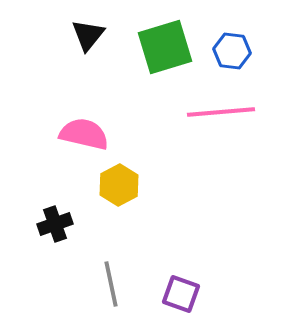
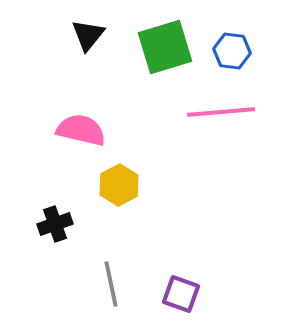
pink semicircle: moved 3 px left, 4 px up
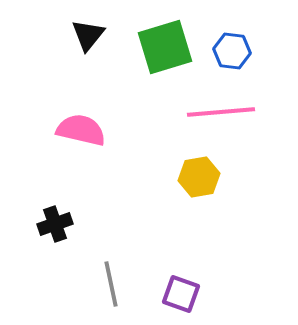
yellow hexagon: moved 80 px right, 8 px up; rotated 18 degrees clockwise
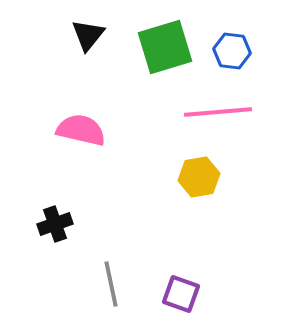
pink line: moved 3 px left
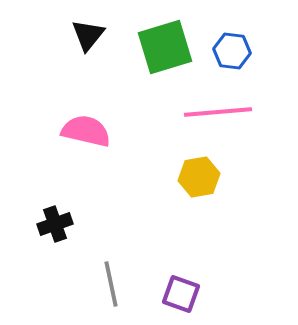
pink semicircle: moved 5 px right, 1 px down
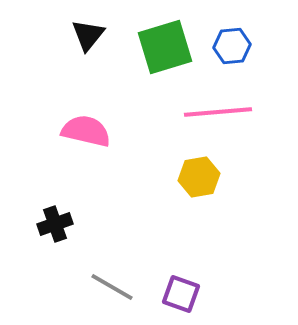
blue hexagon: moved 5 px up; rotated 12 degrees counterclockwise
gray line: moved 1 px right, 3 px down; rotated 48 degrees counterclockwise
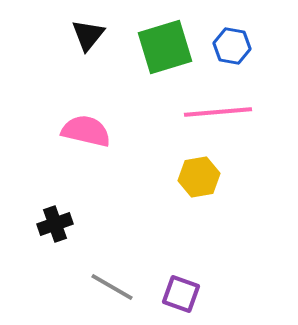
blue hexagon: rotated 15 degrees clockwise
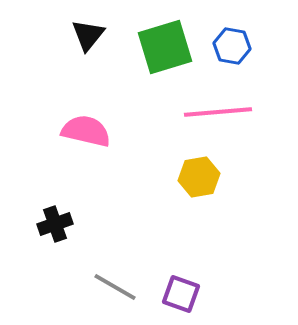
gray line: moved 3 px right
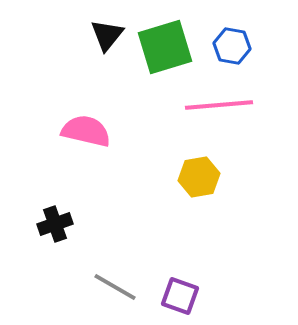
black triangle: moved 19 px right
pink line: moved 1 px right, 7 px up
purple square: moved 1 px left, 2 px down
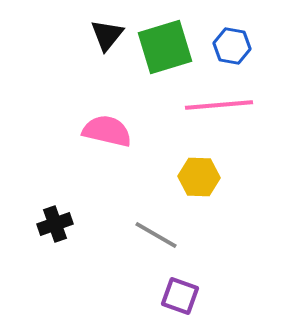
pink semicircle: moved 21 px right
yellow hexagon: rotated 12 degrees clockwise
gray line: moved 41 px right, 52 px up
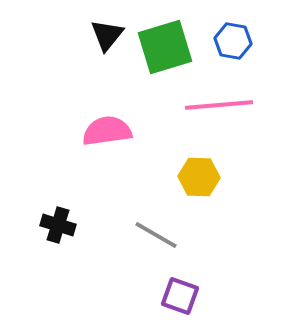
blue hexagon: moved 1 px right, 5 px up
pink semicircle: rotated 21 degrees counterclockwise
black cross: moved 3 px right, 1 px down; rotated 36 degrees clockwise
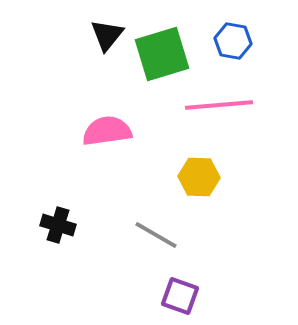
green square: moved 3 px left, 7 px down
